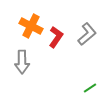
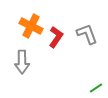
gray L-shape: rotated 70 degrees counterclockwise
green line: moved 6 px right
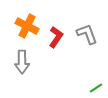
orange cross: moved 4 px left
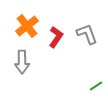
orange cross: rotated 25 degrees clockwise
green line: moved 2 px up
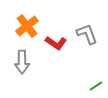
red L-shape: moved 6 px down; rotated 90 degrees clockwise
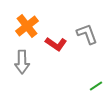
red L-shape: moved 1 px down
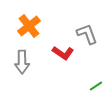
orange cross: moved 2 px right
red L-shape: moved 7 px right, 9 px down
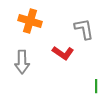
orange cross: moved 1 px right, 5 px up; rotated 35 degrees counterclockwise
gray L-shape: moved 3 px left, 5 px up; rotated 10 degrees clockwise
green line: rotated 56 degrees counterclockwise
